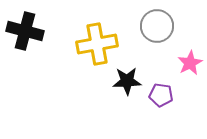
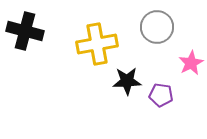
gray circle: moved 1 px down
pink star: moved 1 px right
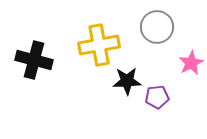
black cross: moved 9 px right, 29 px down
yellow cross: moved 2 px right, 1 px down
purple pentagon: moved 4 px left, 2 px down; rotated 15 degrees counterclockwise
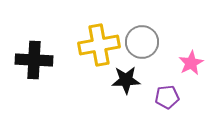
gray circle: moved 15 px left, 15 px down
black cross: rotated 12 degrees counterclockwise
black star: moved 1 px left, 1 px up
purple pentagon: moved 10 px right
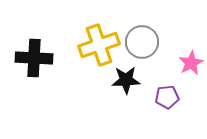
yellow cross: rotated 9 degrees counterclockwise
black cross: moved 2 px up
